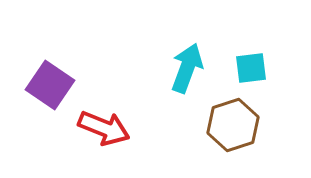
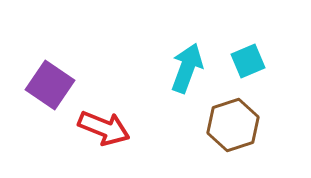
cyan square: moved 3 px left, 7 px up; rotated 16 degrees counterclockwise
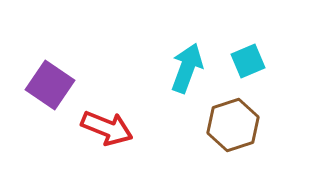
red arrow: moved 3 px right
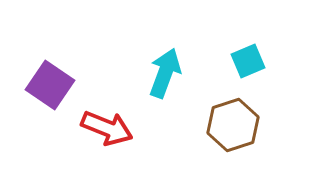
cyan arrow: moved 22 px left, 5 px down
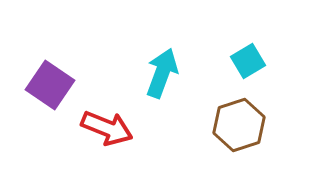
cyan square: rotated 8 degrees counterclockwise
cyan arrow: moved 3 px left
brown hexagon: moved 6 px right
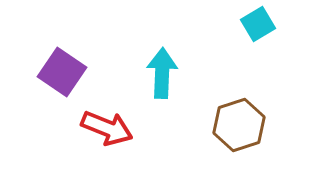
cyan square: moved 10 px right, 37 px up
cyan arrow: rotated 18 degrees counterclockwise
purple square: moved 12 px right, 13 px up
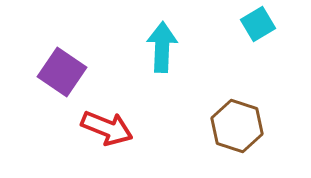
cyan arrow: moved 26 px up
brown hexagon: moved 2 px left, 1 px down; rotated 24 degrees counterclockwise
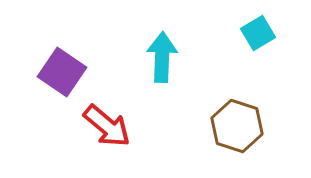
cyan square: moved 9 px down
cyan arrow: moved 10 px down
red arrow: moved 2 px up; rotated 18 degrees clockwise
